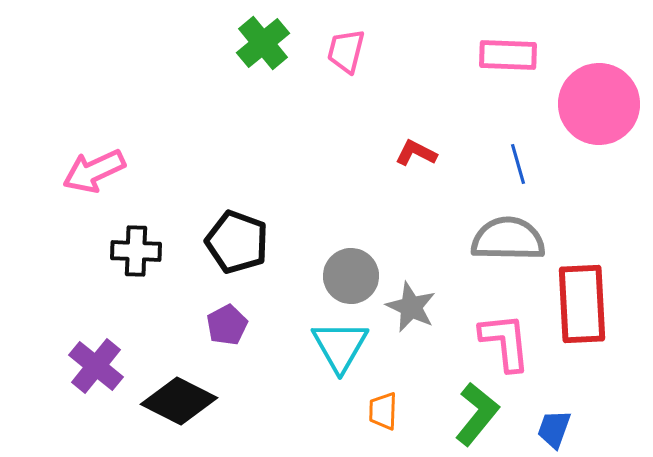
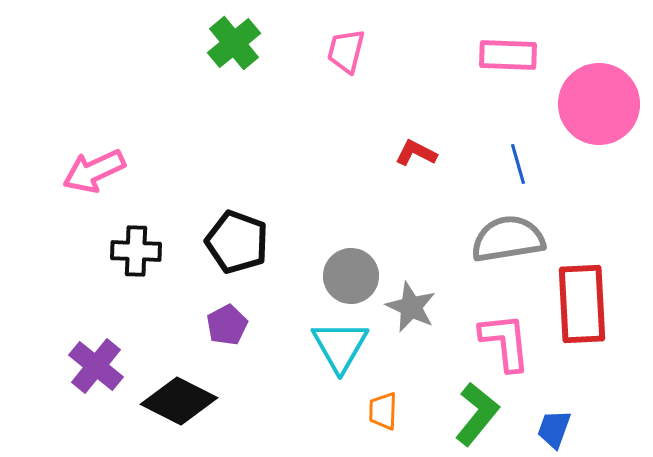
green cross: moved 29 px left
gray semicircle: rotated 10 degrees counterclockwise
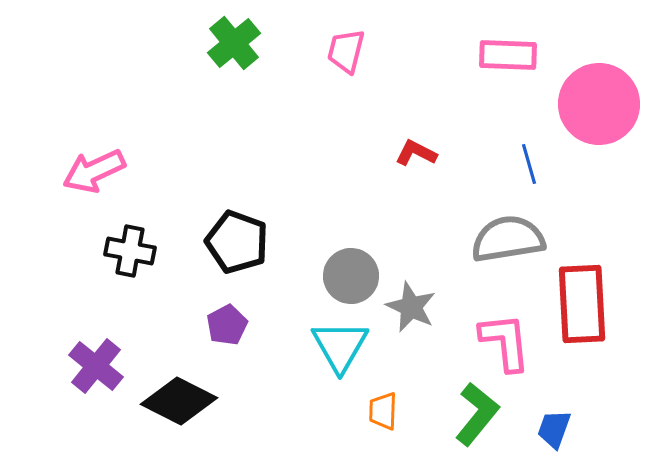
blue line: moved 11 px right
black cross: moved 6 px left; rotated 9 degrees clockwise
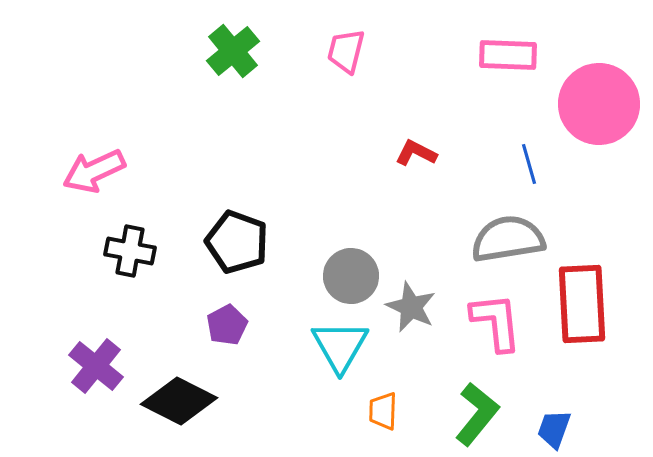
green cross: moved 1 px left, 8 px down
pink L-shape: moved 9 px left, 20 px up
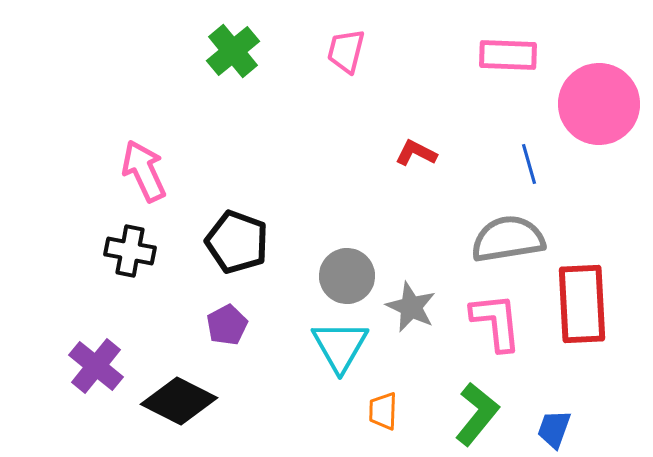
pink arrow: moved 50 px right; rotated 90 degrees clockwise
gray circle: moved 4 px left
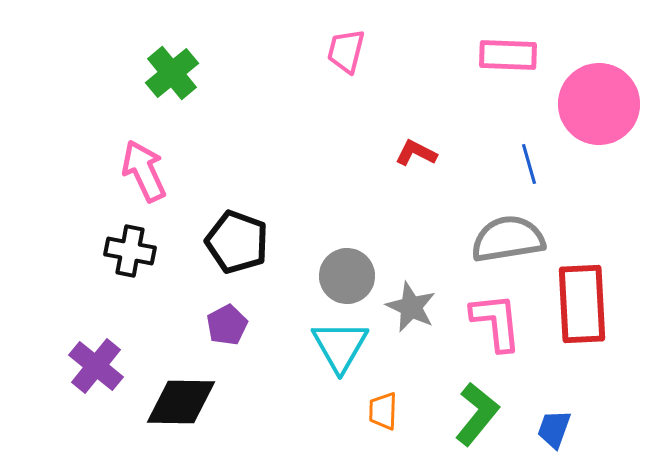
green cross: moved 61 px left, 22 px down
black diamond: moved 2 px right, 1 px down; rotated 26 degrees counterclockwise
